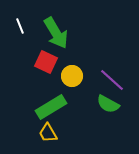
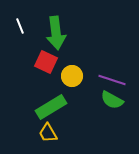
green arrow: rotated 24 degrees clockwise
purple line: rotated 24 degrees counterclockwise
green semicircle: moved 4 px right, 4 px up
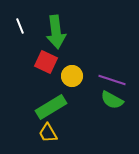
green arrow: moved 1 px up
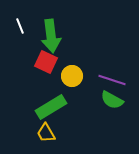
green arrow: moved 5 px left, 4 px down
yellow trapezoid: moved 2 px left
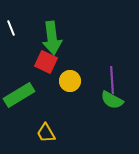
white line: moved 9 px left, 2 px down
green arrow: moved 1 px right, 2 px down
yellow circle: moved 2 px left, 5 px down
purple line: rotated 68 degrees clockwise
green rectangle: moved 32 px left, 12 px up
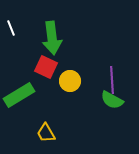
red square: moved 5 px down
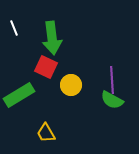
white line: moved 3 px right
yellow circle: moved 1 px right, 4 px down
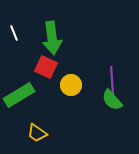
white line: moved 5 px down
green semicircle: rotated 20 degrees clockwise
yellow trapezoid: moved 9 px left; rotated 25 degrees counterclockwise
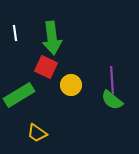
white line: moved 1 px right; rotated 14 degrees clockwise
green semicircle: rotated 10 degrees counterclockwise
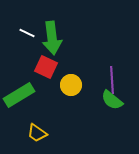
white line: moved 12 px right; rotated 56 degrees counterclockwise
